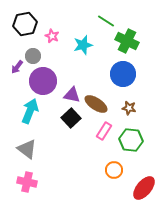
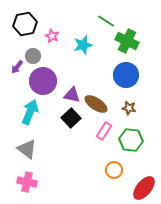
blue circle: moved 3 px right, 1 px down
cyan arrow: moved 1 px down
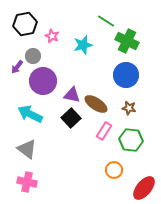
cyan arrow: moved 2 px down; rotated 85 degrees counterclockwise
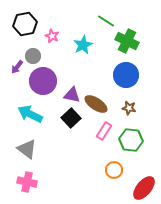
cyan star: rotated 12 degrees counterclockwise
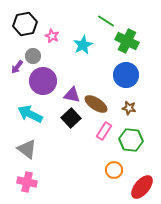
red ellipse: moved 2 px left, 1 px up
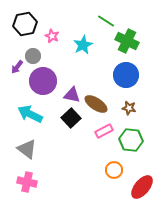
pink rectangle: rotated 30 degrees clockwise
